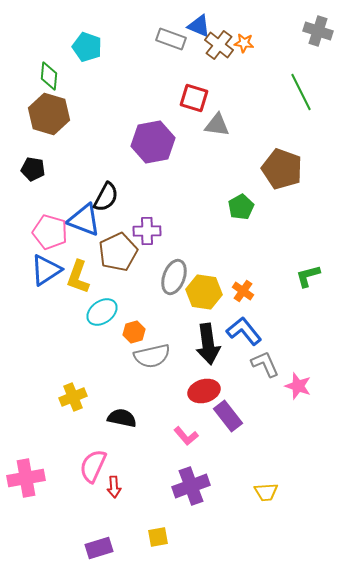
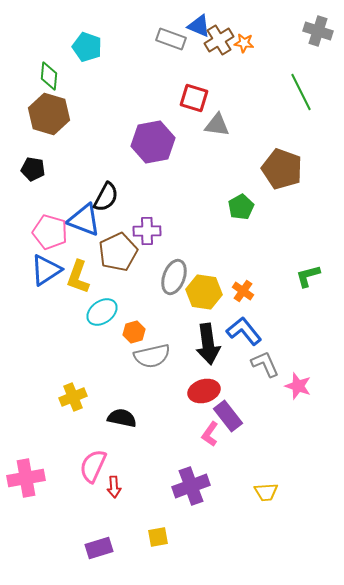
brown cross at (219, 45): moved 5 px up; rotated 20 degrees clockwise
pink L-shape at (186, 436): moved 24 px right, 2 px up; rotated 75 degrees clockwise
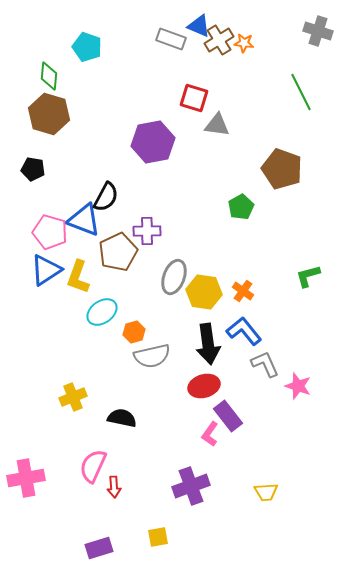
red ellipse at (204, 391): moved 5 px up
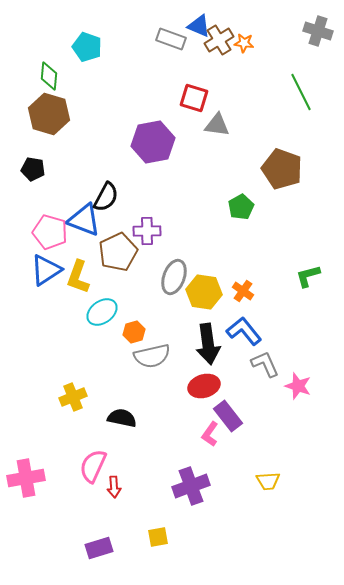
yellow trapezoid at (266, 492): moved 2 px right, 11 px up
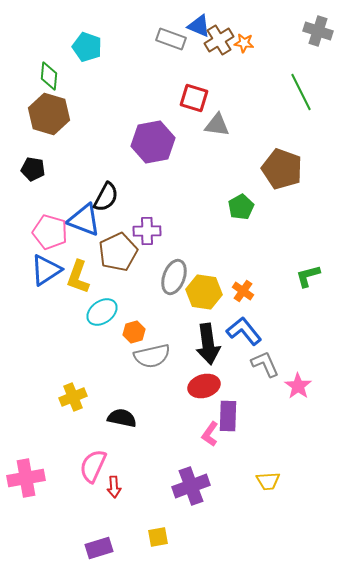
pink star at (298, 386): rotated 16 degrees clockwise
purple rectangle at (228, 416): rotated 40 degrees clockwise
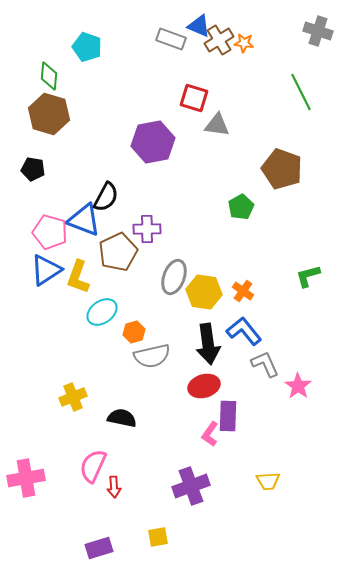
purple cross at (147, 231): moved 2 px up
